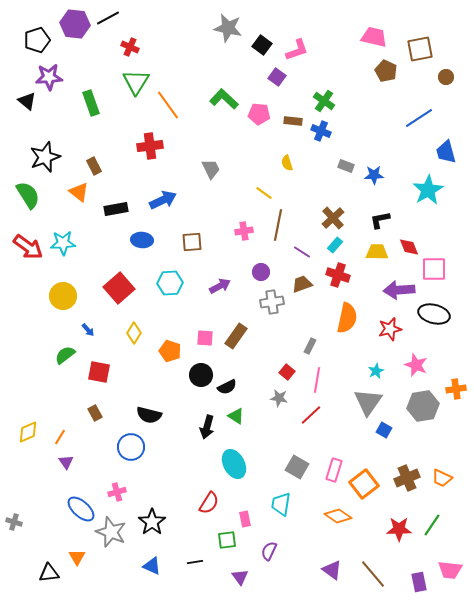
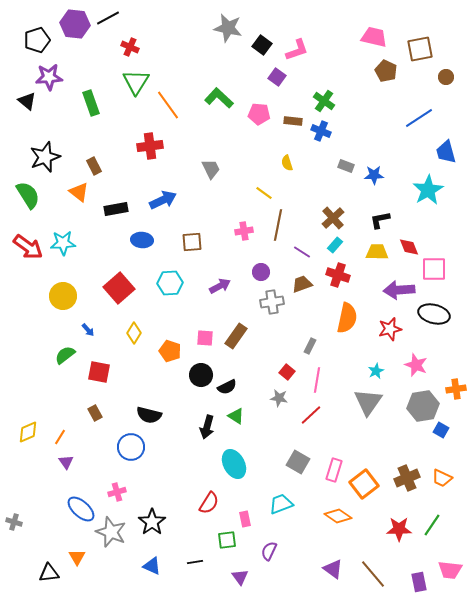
green L-shape at (224, 99): moved 5 px left, 1 px up
blue square at (384, 430): moved 57 px right
gray square at (297, 467): moved 1 px right, 5 px up
cyan trapezoid at (281, 504): rotated 60 degrees clockwise
purple triangle at (332, 570): moved 1 px right, 1 px up
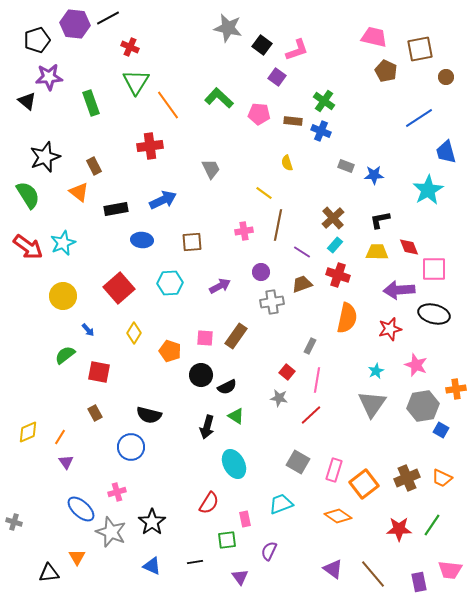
cyan star at (63, 243): rotated 20 degrees counterclockwise
gray triangle at (368, 402): moved 4 px right, 2 px down
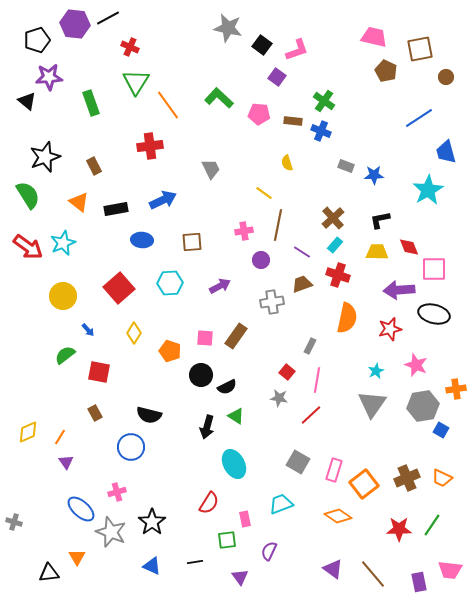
orange triangle at (79, 192): moved 10 px down
purple circle at (261, 272): moved 12 px up
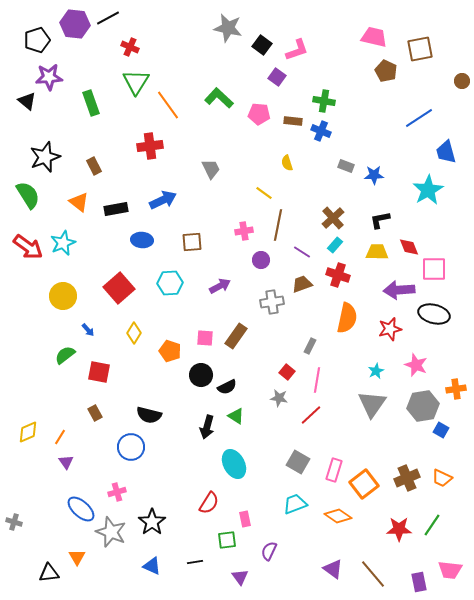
brown circle at (446, 77): moved 16 px right, 4 px down
green cross at (324, 101): rotated 25 degrees counterclockwise
cyan trapezoid at (281, 504): moved 14 px right
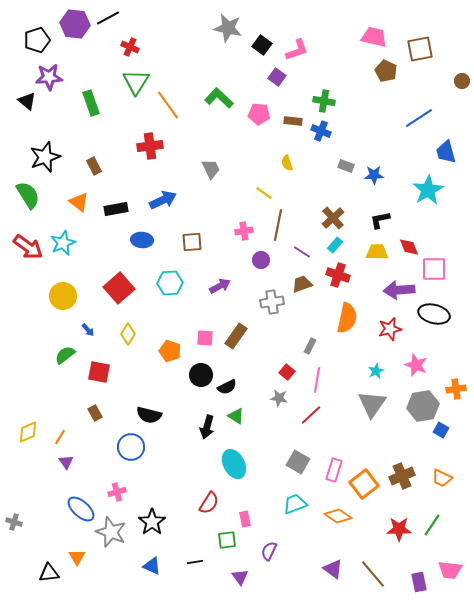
yellow diamond at (134, 333): moved 6 px left, 1 px down
brown cross at (407, 478): moved 5 px left, 2 px up
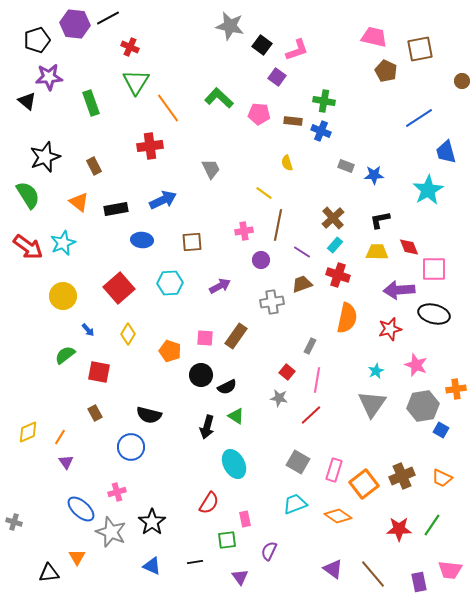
gray star at (228, 28): moved 2 px right, 2 px up
orange line at (168, 105): moved 3 px down
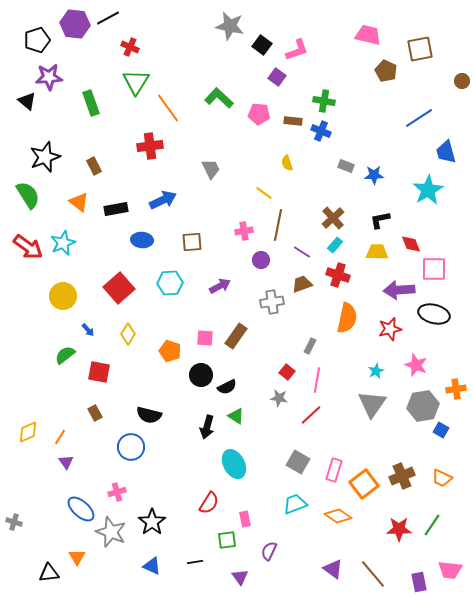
pink trapezoid at (374, 37): moved 6 px left, 2 px up
red diamond at (409, 247): moved 2 px right, 3 px up
